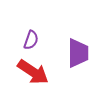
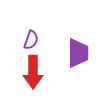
red arrow: rotated 56 degrees clockwise
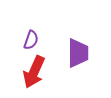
red arrow: moved 1 px right; rotated 24 degrees clockwise
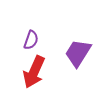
purple trapezoid: rotated 148 degrees counterclockwise
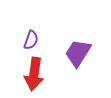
red arrow: moved 2 px down; rotated 16 degrees counterclockwise
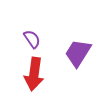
purple semicircle: moved 1 px right, 1 px up; rotated 54 degrees counterclockwise
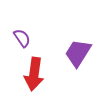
purple semicircle: moved 10 px left, 1 px up
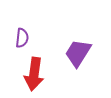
purple semicircle: rotated 42 degrees clockwise
